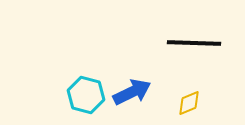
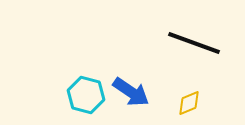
black line: rotated 18 degrees clockwise
blue arrow: moved 1 px left; rotated 60 degrees clockwise
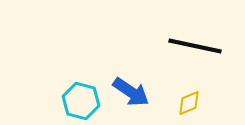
black line: moved 1 px right, 3 px down; rotated 8 degrees counterclockwise
cyan hexagon: moved 5 px left, 6 px down
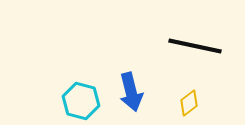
blue arrow: rotated 42 degrees clockwise
yellow diamond: rotated 16 degrees counterclockwise
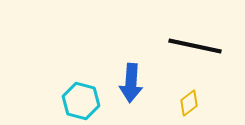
blue arrow: moved 9 px up; rotated 18 degrees clockwise
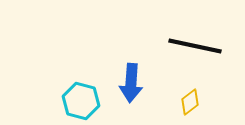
yellow diamond: moved 1 px right, 1 px up
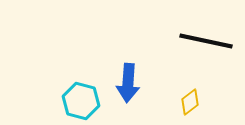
black line: moved 11 px right, 5 px up
blue arrow: moved 3 px left
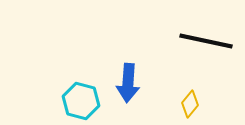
yellow diamond: moved 2 px down; rotated 12 degrees counterclockwise
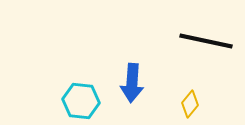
blue arrow: moved 4 px right
cyan hexagon: rotated 9 degrees counterclockwise
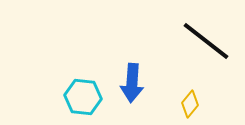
black line: rotated 26 degrees clockwise
cyan hexagon: moved 2 px right, 4 px up
